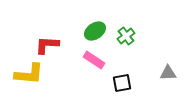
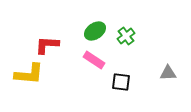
black square: moved 1 px left, 1 px up; rotated 18 degrees clockwise
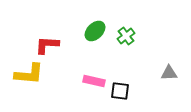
green ellipse: rotated 10 degrees counterclockwise
pink rectangle: moved 21 px down; rotated 20 degrees counterclockwise
gray triangle: moved 1 px right
black square: moved 1 px left, 9 px down
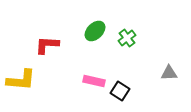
green cross: moved 1 px right, 2 px down
yellow L-shape: moved 8 px left, 6 px down
black square: rotated 24 degrees clockwise
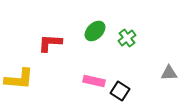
red L-shape: moved 3 px right, 2 px up
yellow L-shape: moved 2 px left, 1 px up
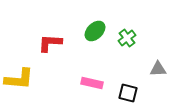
gray triangle: moved 11 px left, 4 px up
pink rectangle: moved 2 px left, 2 px down
black square: moved 8 px right, 2 px down; rotated 18 degrees counterclockwise
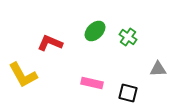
green cross: moved 1 px right, 1 px up; rotated 18 degrees counterclockwise
red L-shape: rotated 20 degrees clockwise
yellow L-shape: moved 4 px right, 4 px up; rotated 56 degrees clockwise
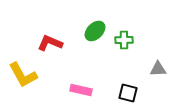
green cross: moved 4 px left, 3 px down; rotated 36 degrees counterclockwise
pink rectangle: moved 11 px left, 7 px down
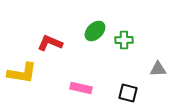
yellow L-shape: moved 1 px left, 2 px up; rotated 52 degrees counterclockwise
pink rectangle: moved 2 px up
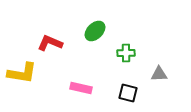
green cross: moved 2 px right, 13 px down
gray triangle: moved 1 px right, 5 px down
